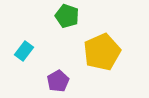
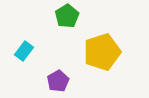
green pentagon: rotated 20 degrees clockwise
yellow pentagon: rotated 6 degrees clockwise
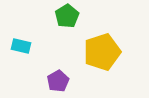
cyan rectangle: moved 3 px left, 5 px up; rotated 66 degrees clockwise
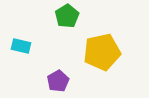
yellow pentagon: rotated 6 degrees clockwise
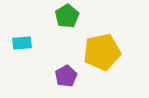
cyan rectangle: moved 1 px right, 3 px up; rotated 18 degrees counterclockwise
purple pentagon: moved 8 px right, 5 px up
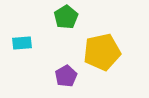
green pentagon: moved 1 px left, 1 px down
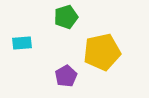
green pentagon: rotated 15 degrees clockwise
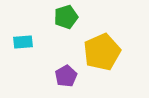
cyan rectangle: moved 1 px right, 1 px up
yellow pentagon: rotated 12 degrees counterclockwise
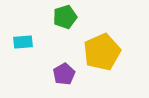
green pentagon: moved 1 px left
purple pentagon: moved 2 px left, 2 px up
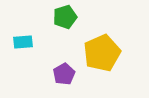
yellow pentagon: moved 1 px down
